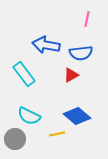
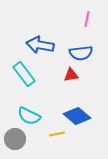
blue arrow: moved 6 px left
red triangle: rotated 21 degrees clockwise
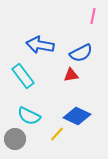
pink line: moved 6 px right, 3 px up
blue semicircle: rotated 20 degrees counterclockwise
cyan rectangle: moved 1 px left, 2 px down
blue diamond: rotated 16 degrees counterclockwise
yellow line: rotated 35 degrees counterclockwise
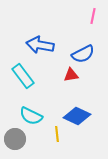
blue semicircle: moved 2 px right, 1 px down
cyan semicircle: moved 2 px right
yellow line: rotated 49 degrees counterclockwise
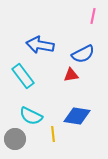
blue diamond: rotated 16 degrees counterclockwise
yellow line: moved 4 px left
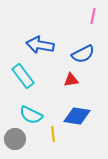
red triangle: moved 5 px down
cyan semicircle: moved 1 px up
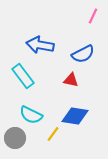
pink line: rotated 14 degrees clockwise
red triangle: rotated 21 degrees clockwise
blue diamond: moved 2 px left
yellow line: rotated 42 degrees clockwise
gray circle: moved 1 px up
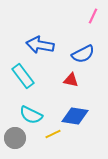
yellow line: rotated 28 degrees clockwise
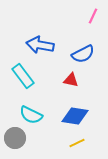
yellow line: moved 24 px right, 9 px down
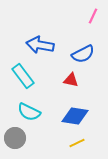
cyan semicircle: moved 2 px left, 3 px up
